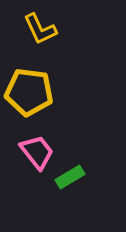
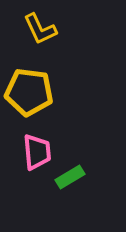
pink trapezoid: rotated 33 degrees clockwise
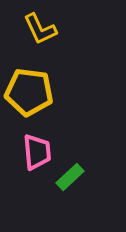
green rectangle: rotated 12 degrees counterclockwise
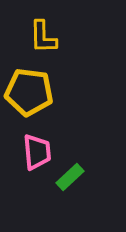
yellow L-shape: moved 3 px right, 8 px down; rotated 24 degrees clockwise
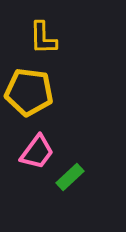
yellow L-shape: moved 1 px down
pink trapezoid: rotated 42 degrees clockwise
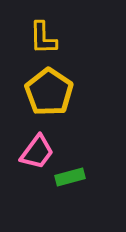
yellow pentagon: moved 20 px right; rotated 27 degrees clockwise
green rectangle: rotated 28 degrees clockwise
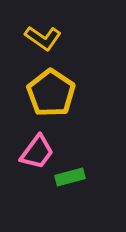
yellow L-shape: rotated 54 degrees counterclockwise
yellow pentagon: moved 2 px right, 1 px down
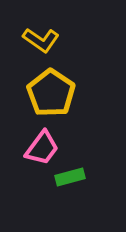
yellow L-shape: moved 2 px left, 2 px down
pink trapezoid: moved 5 px right, 4 px up
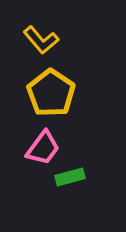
yellow L-shape: rotated 15 degrees clockwise
pink trapezoid: moved 1 px right
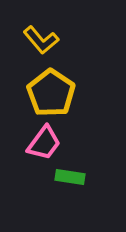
pink trapezoid: moved 1 px right, 5 px up
green rectangle: rotated 24 degrees clockwise
